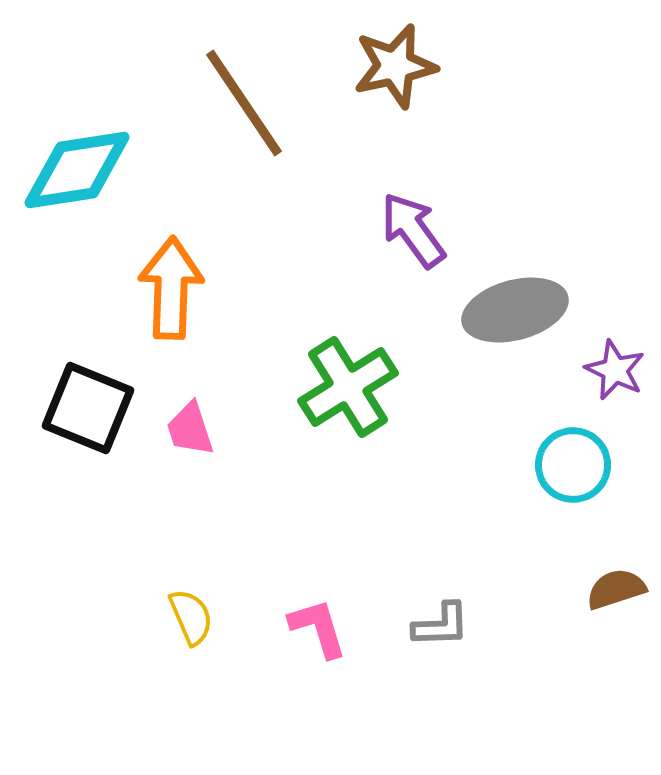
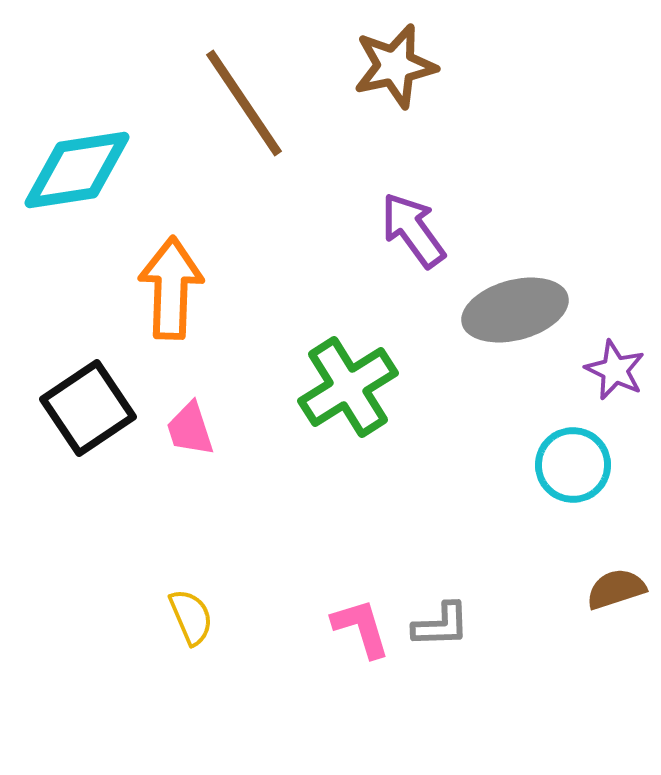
black square: rotated 34 degrees clockwise
pink L-shape: moved 43 px right
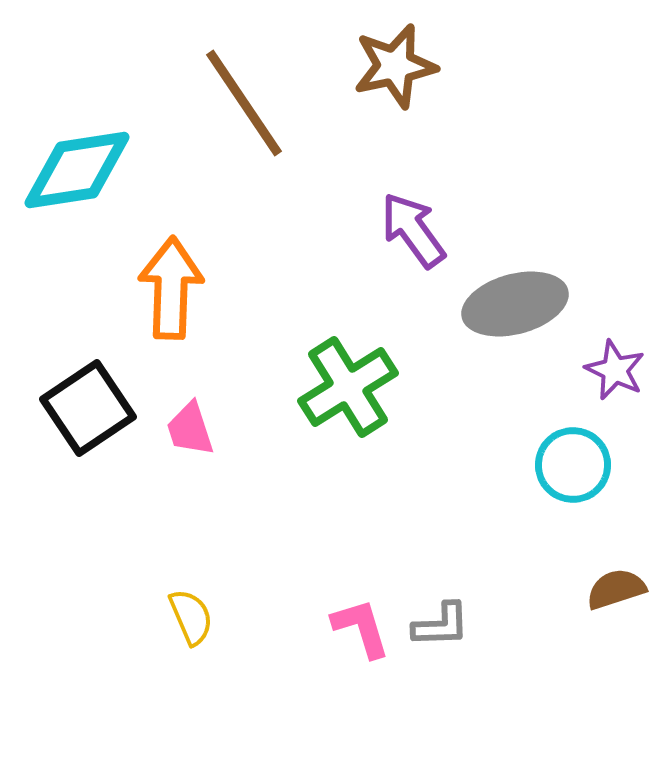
gray ellipse: moved 6 px up
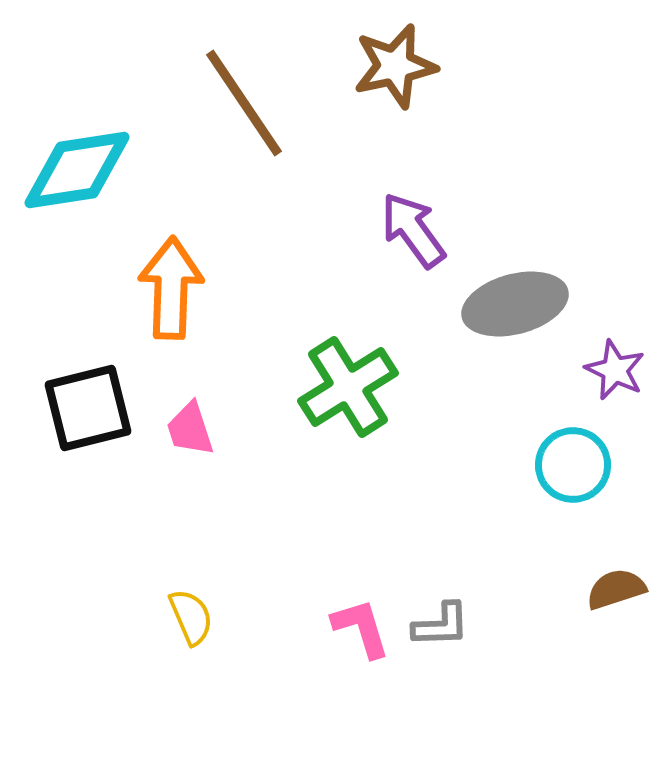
black square: rotated 20 degrees clockwise
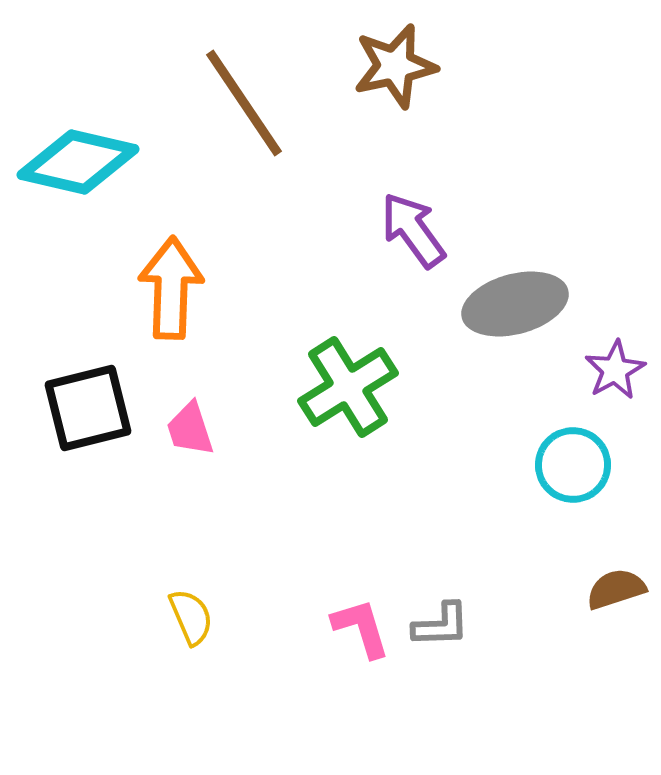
cyan diamond: moved 1 px right, 8 px up; rotated 22 degrees clockwise
purple star: rotated 18 degrees clockwise
